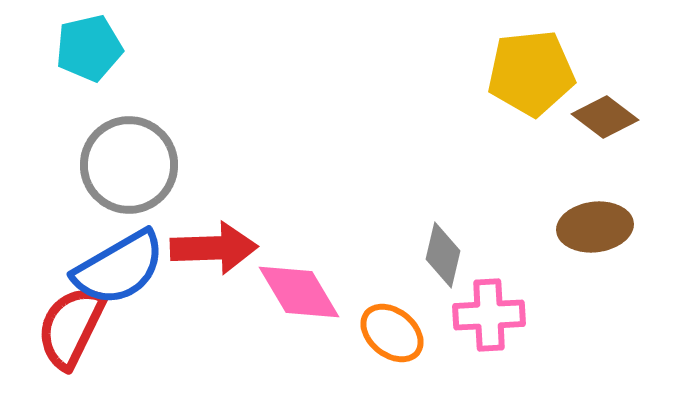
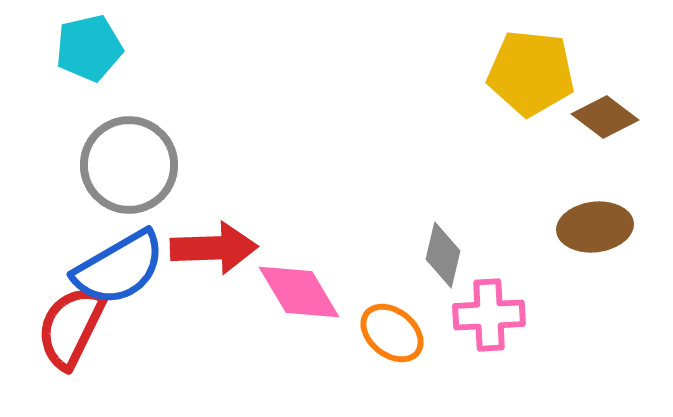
yellow pentagon: rotated 12 degrees clockwise
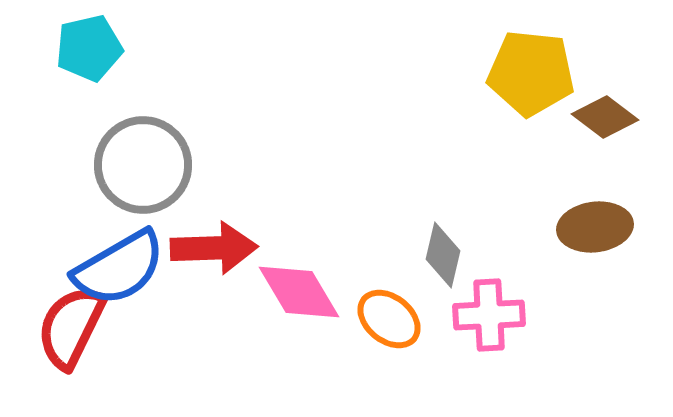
gray circle: moved 14 px right
orange ellipse: moved 3 px left, 14 px up
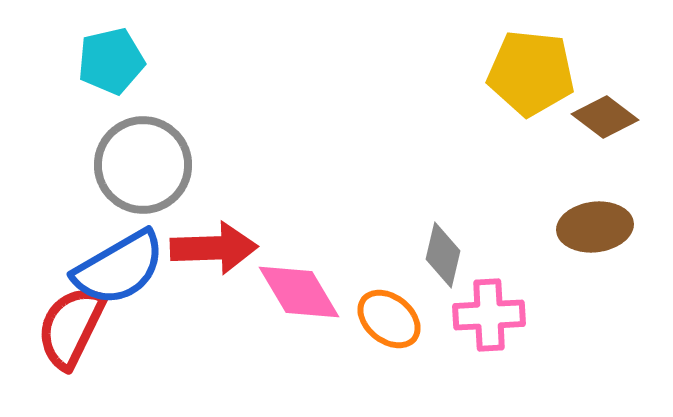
cyan pentagon: moved 22 px right, 13 px down
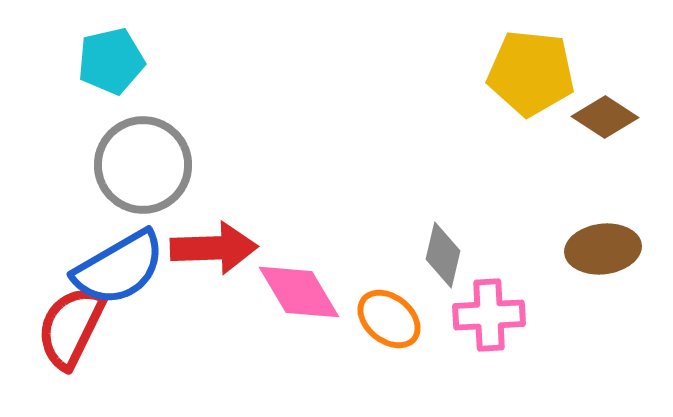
brown diamond: rotated 4 degrees counterclockwise
brown ellipse: moved 8 px right, 22 px down
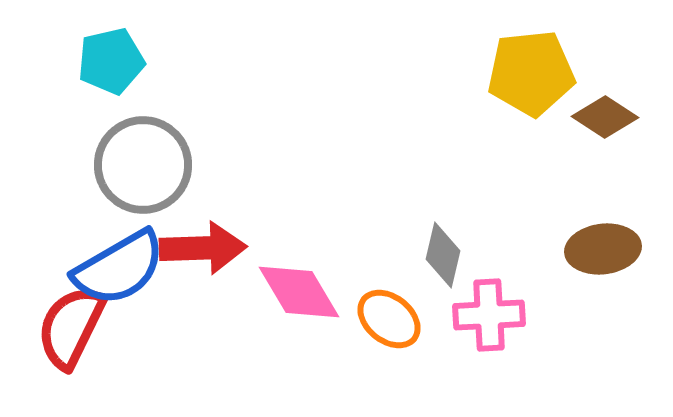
yellow pentagon: rotated 12 degrees counterclockwise
red arrow: moved 11 px left
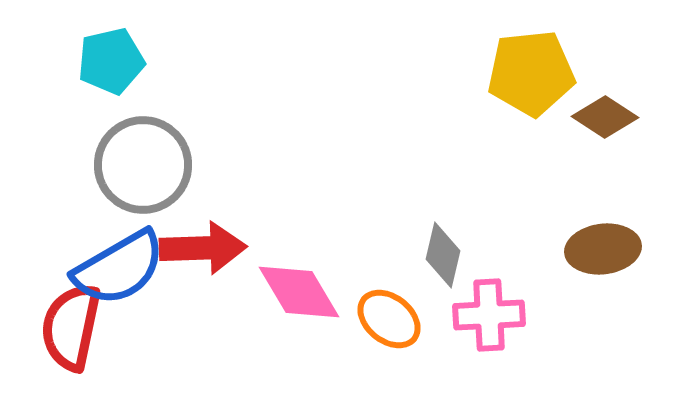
red semicircle: rotated 14 degrees counterclockwise
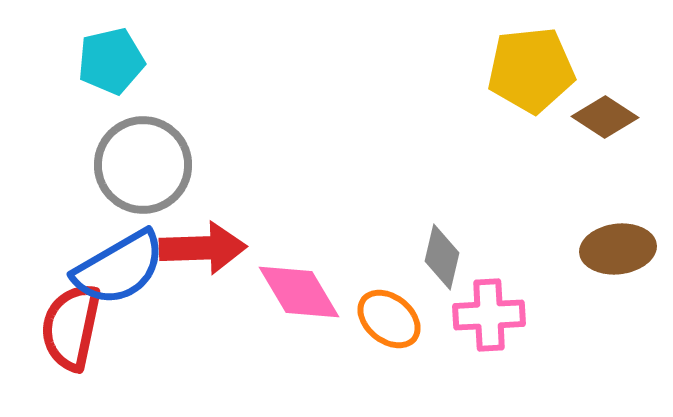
yellow pentagon: moved 3 px up
brown ellipse: moved 15 px right
gray diamond: moved 1 px left, 2 px down
